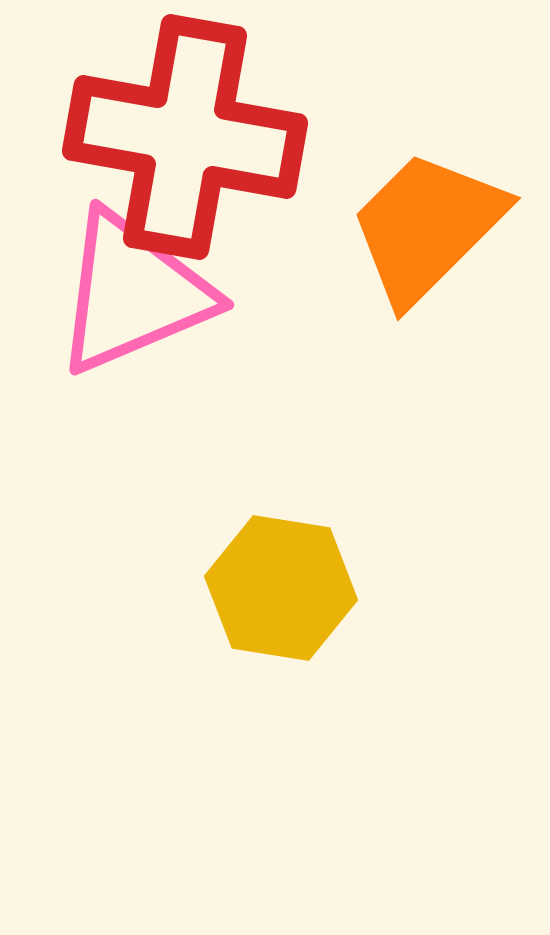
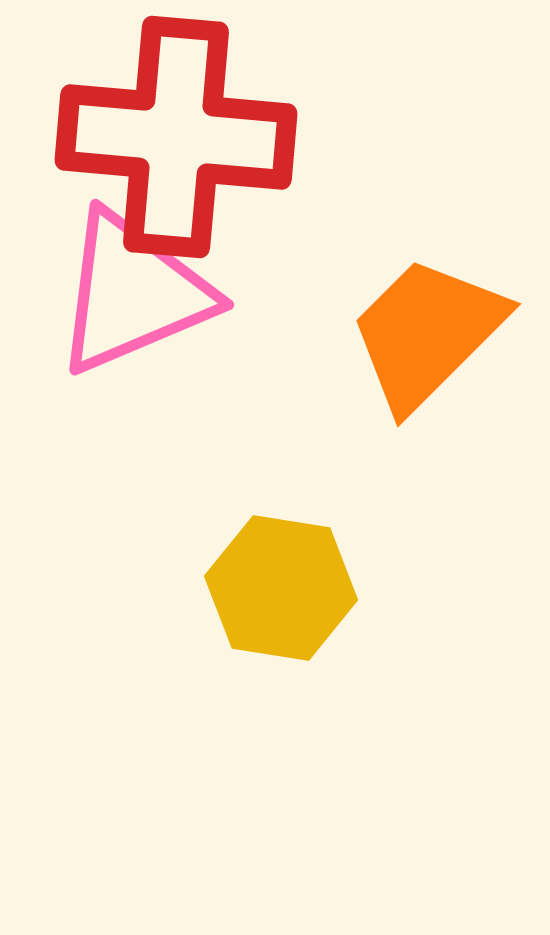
red cross: moved 9 px left; rotated 5 degrees counterclockwise
orange trapezoid: moved 106 px down
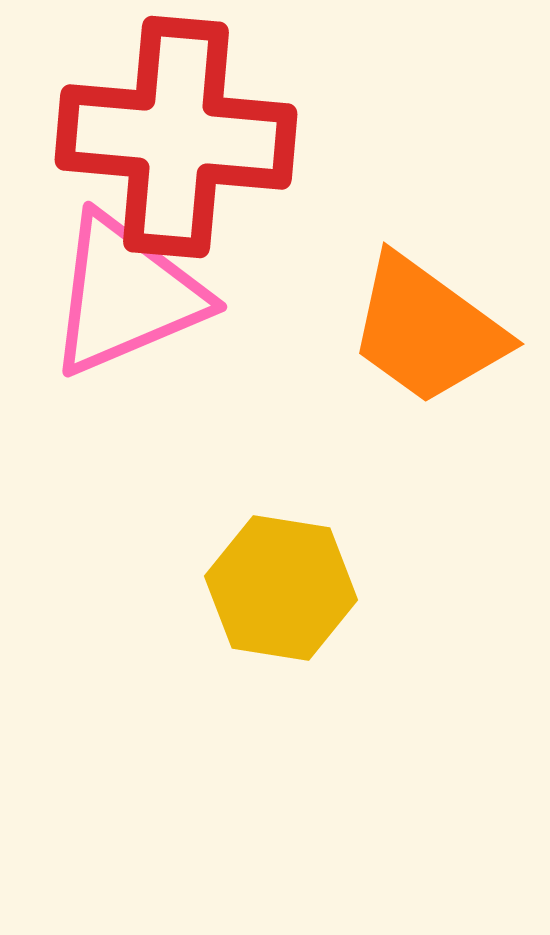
pink triangle: moved 7 px left, 2 px down
orange trapezoid: moved 3 px up; rotated 99 degrees counterclockwise
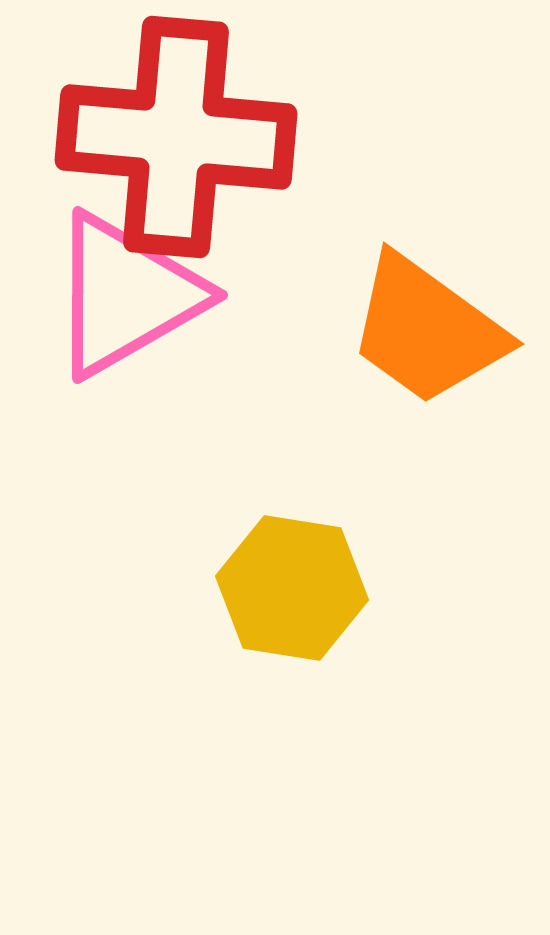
pink triangle: rotated 7 degrees counterclockwise
yellow hexagon: moved 11 px right
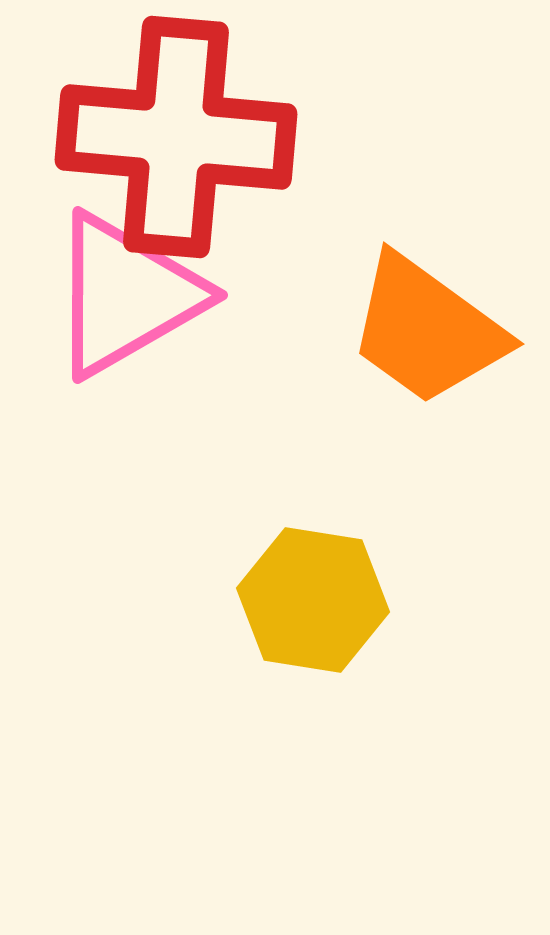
yellow hexagon: moved 21 px right, 12 px down
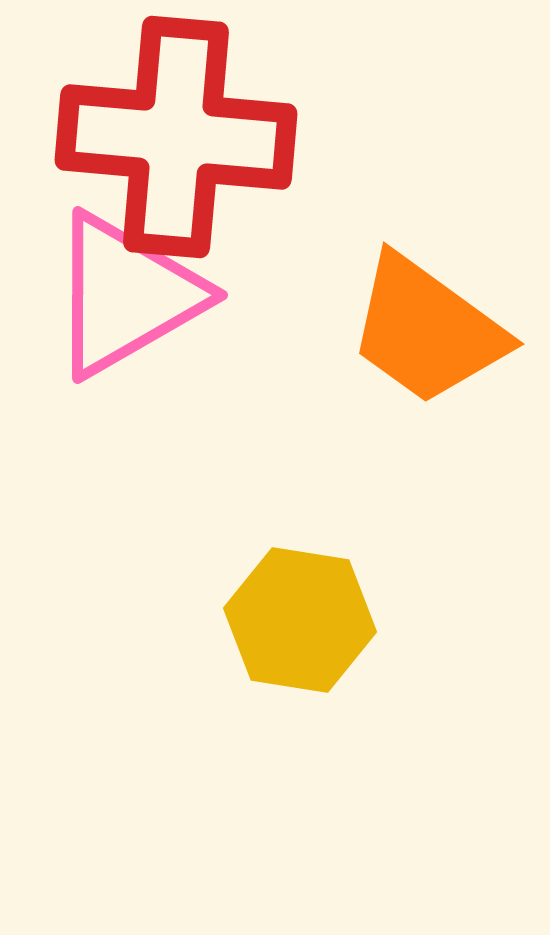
yellow hexagon: moved 13 px left, 20 px down
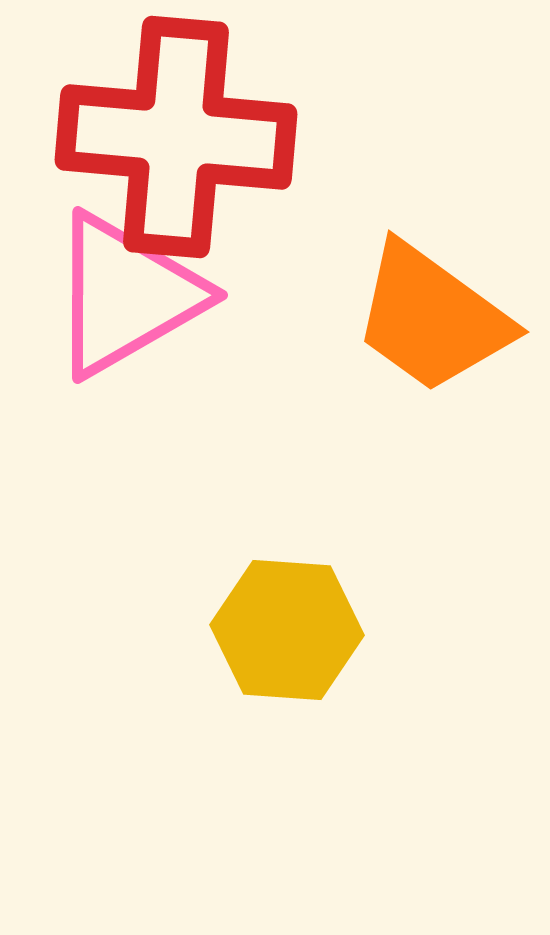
orange trapezoid: moved 5 px right, 12 px up
yellow hexagon: moved 13 px left, 10 px down; rotated 5 degrees counterclockwise
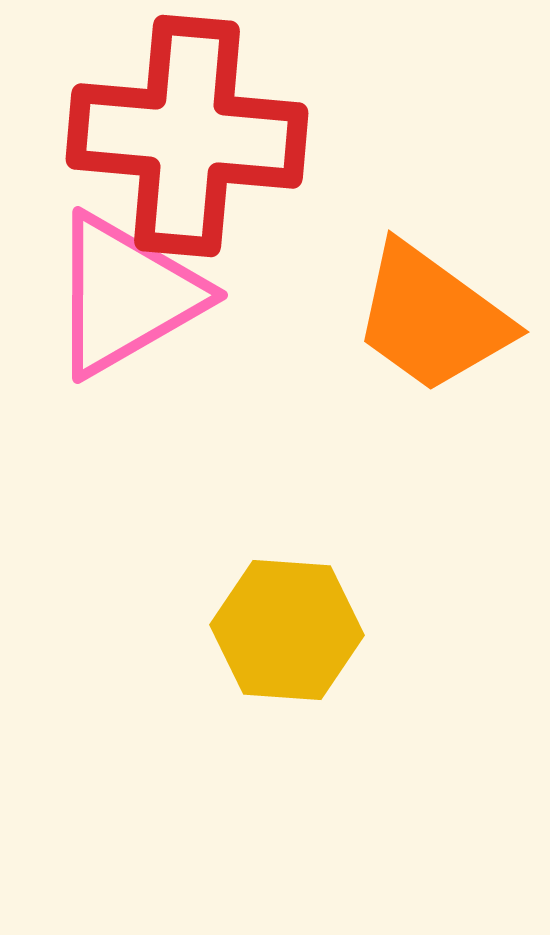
red cross: moved 11 px right, 1 px up
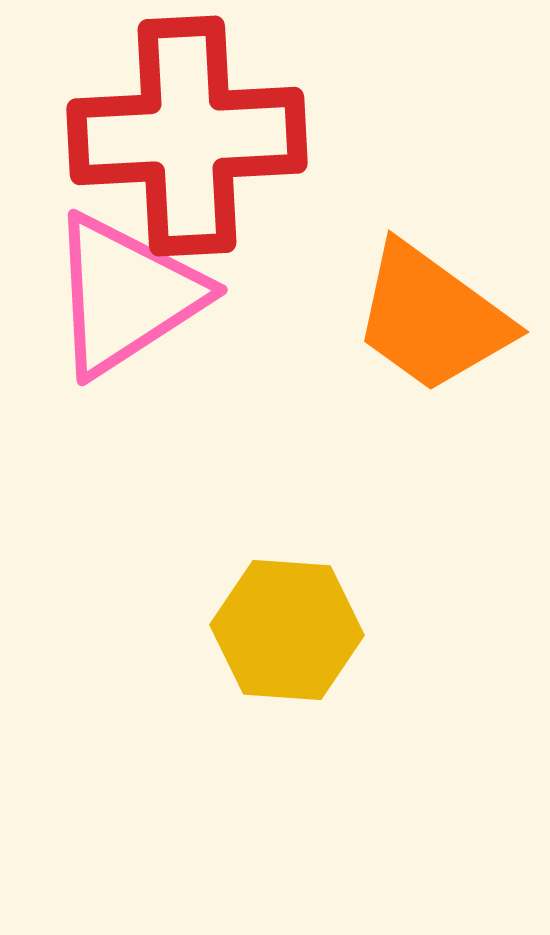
red cross: rotated 8 degrees counterclockwise
pink triangle: rotated 3 degrees counterclockwise
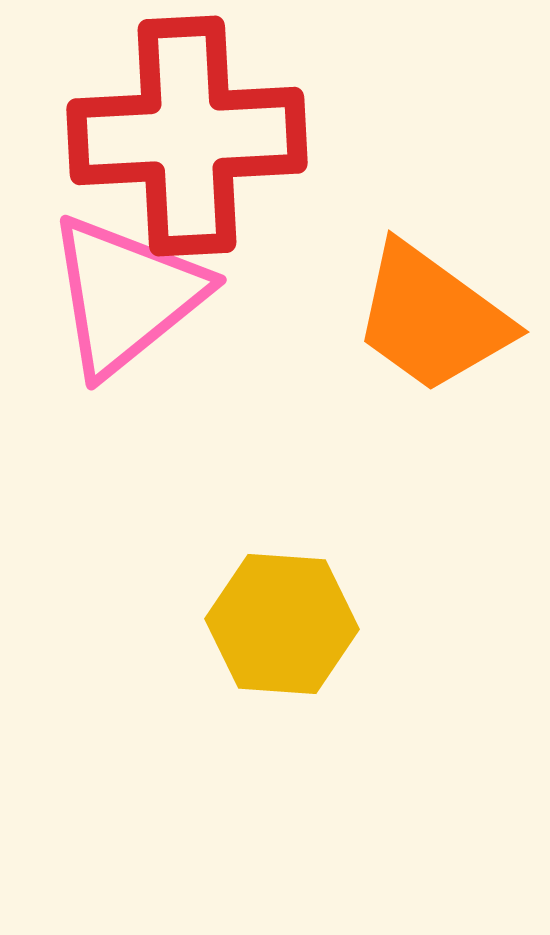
pink triangle: rotated 6 degrees counterclockwise
yellow hexagon: moved 5 px left, 6 px up
